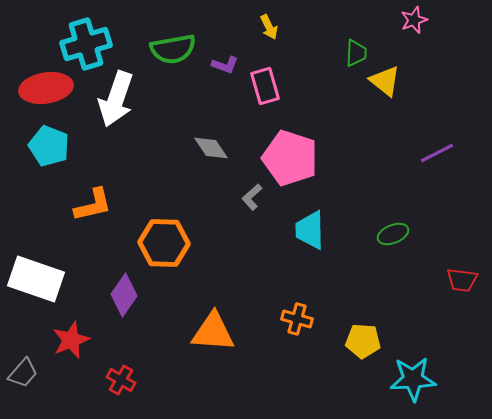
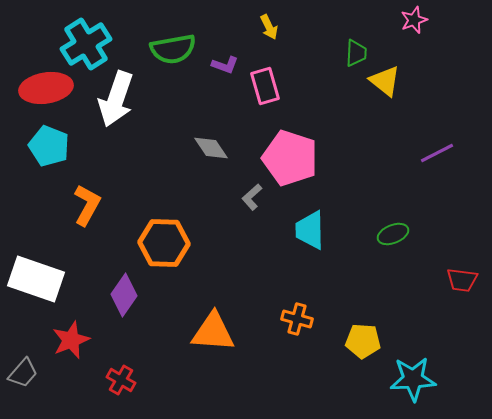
cyan cross: rotated 15 degrees counterclockwise
orange L-shape: moved 6 px left; rotated 48 degrees counterclockwise
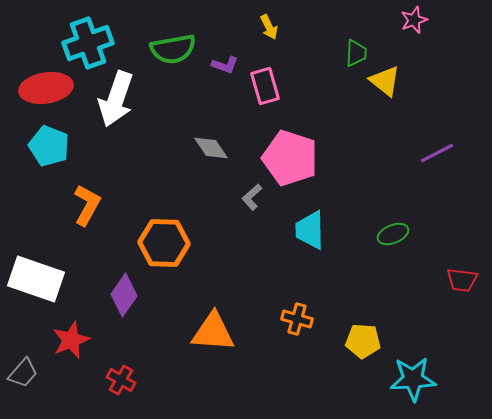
cyan cross: moved 2 px right, 1 px up; rotated 12 degrees clockwise
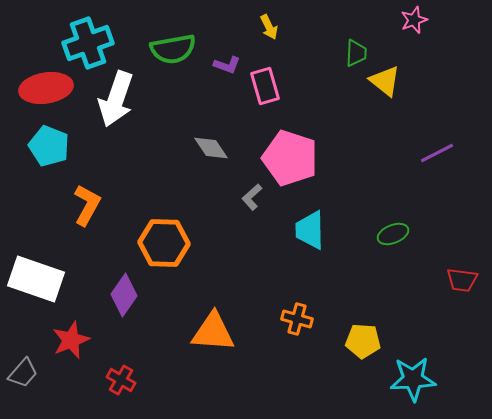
purple L-shape: moved 2 px right
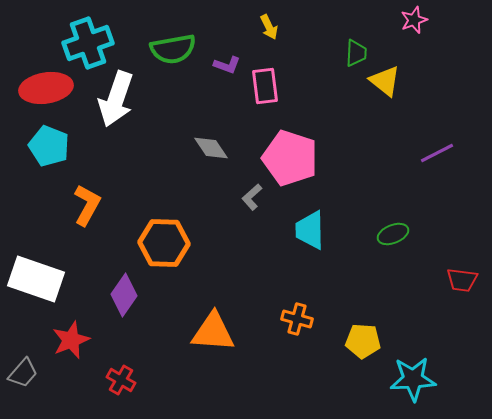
pink rectangle: rotated 9 degrees clockwise
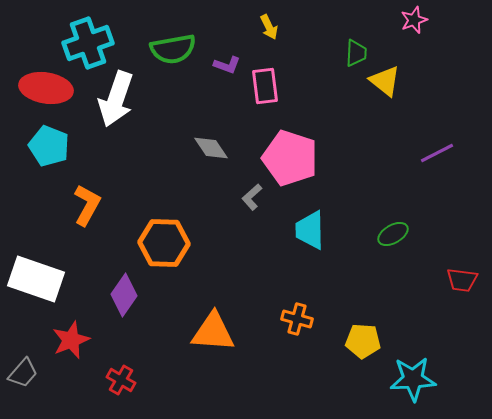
red ellipse: rotated 18 degrees clockwise
green ellipse: rotated 8 degrees counterclockwise
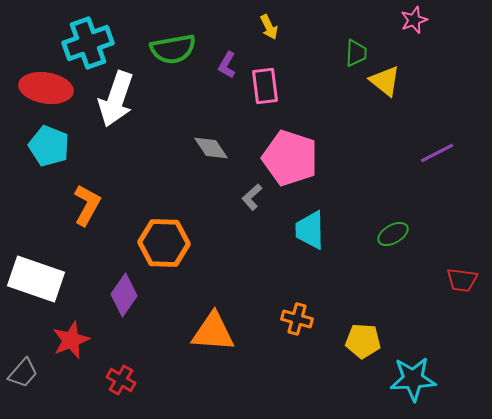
purple L-shape: rotated 100 degrees clockwise
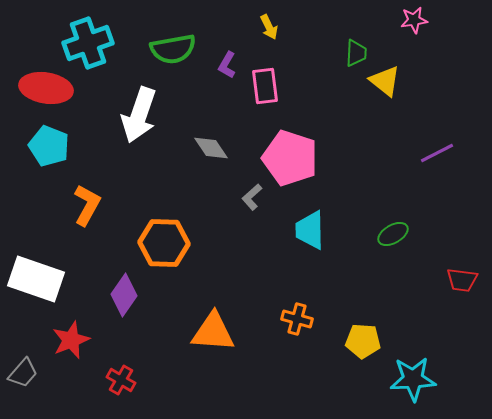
pink star: rotated 12 degrees clockwise
white arrow: moved 23 px right, 16 px down
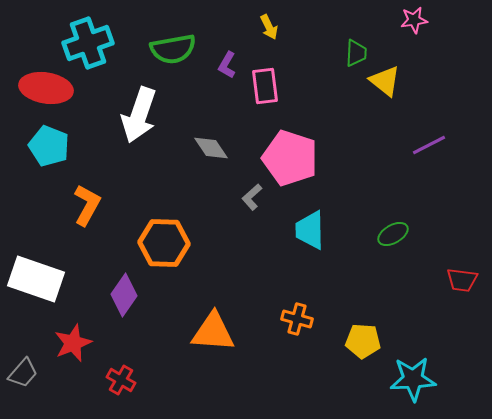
purple line: moved 8 px left, 8 px up
red star: moved 2 px right, 3 px down
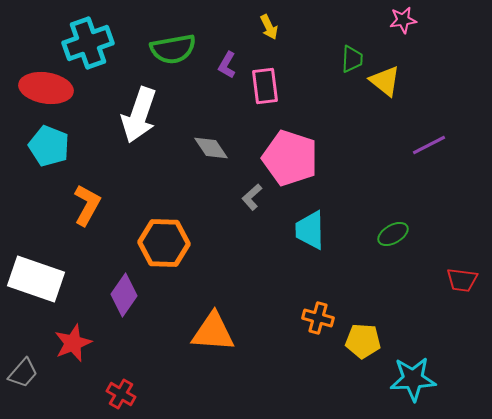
pink star: moved 11 px left
green trapezoid: moved 4 px left, 6 px down
orange cross: moved 21 px right, 1 px up
red cross: moved 14 px down
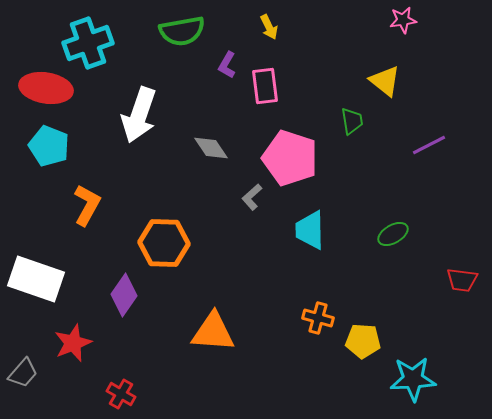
green semicircle: moved 9 px right, 18 px up
green trapezoid: moved 62 px down; rotated 12 degrees counterclockwise
